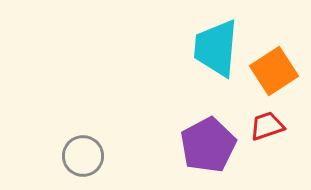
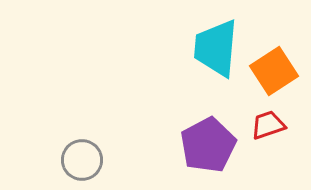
red trapezoid: moved 1 px right, 1 px up
gray circle: moved 1 px left, 4 px down
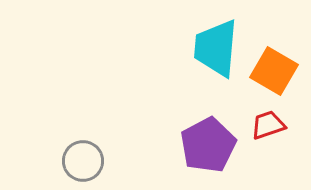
orange square: rotated 27 degrees counterclockwise
gray circle: moved 1 px right, 1 px down
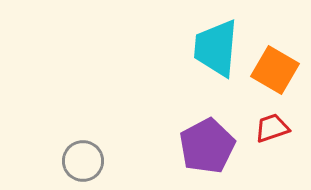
orange square: moved 1 px right, 1 px up
red trapezoid: moved 4 px right, 3 px down
purple pentagon: moved 1 px left, 1 px down
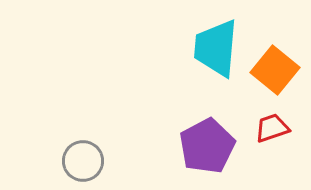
orange square: rotated 9 degrees clockwise
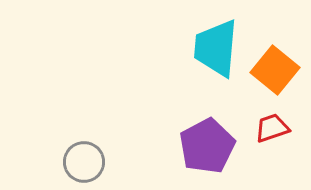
gray circle: moved 1 px right, 1 px down
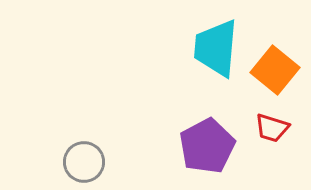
red trapezoid: rotated 144 degrees counterclockwise
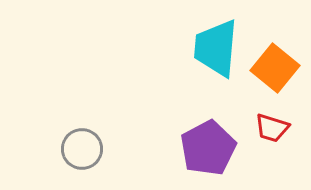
orange square: moved 2 px up
purple pentagon: moved 1 px right, 2 px down
gray circle: moved 2 px left, 13 px up
